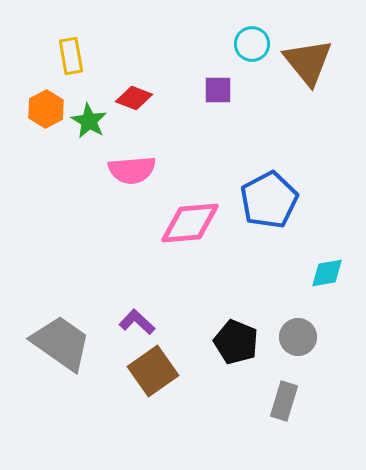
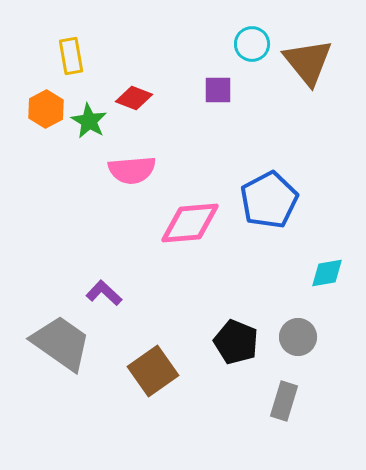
purple L-shape: moved 33 px left, 29 px up
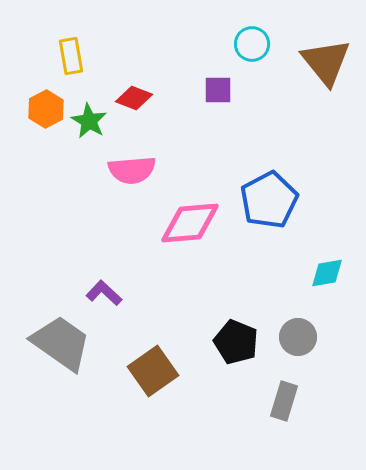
brown triangle: moved 18 px right
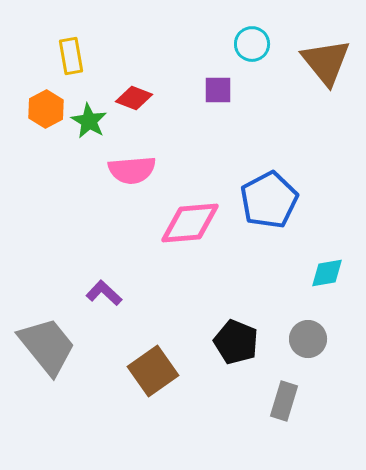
gray circle: moved 10 px right, 2 px down
gray trapezoid: moved 14 px left, 3 px down; rotated 16 degrees clockwise
